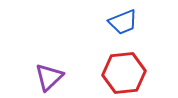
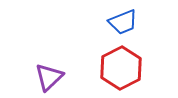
red hexagon: moved 3 px left, 5 px up; rotated 21 degrees counterclockwise
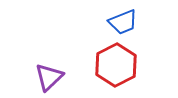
red hexagon: moved 5 px left, 3 px up
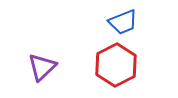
purple triangle: moved 7 px left, 10 px up
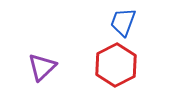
blue trapezoid: rotated 132 degrees clockwise
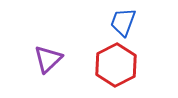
purple triangle: moved 6 px right, 8 px up
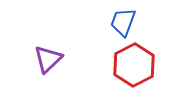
red hexagon: moved 18 px right
